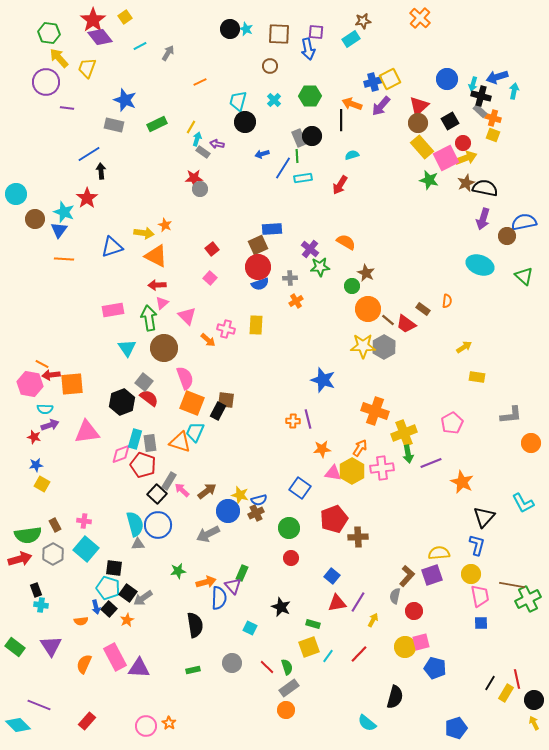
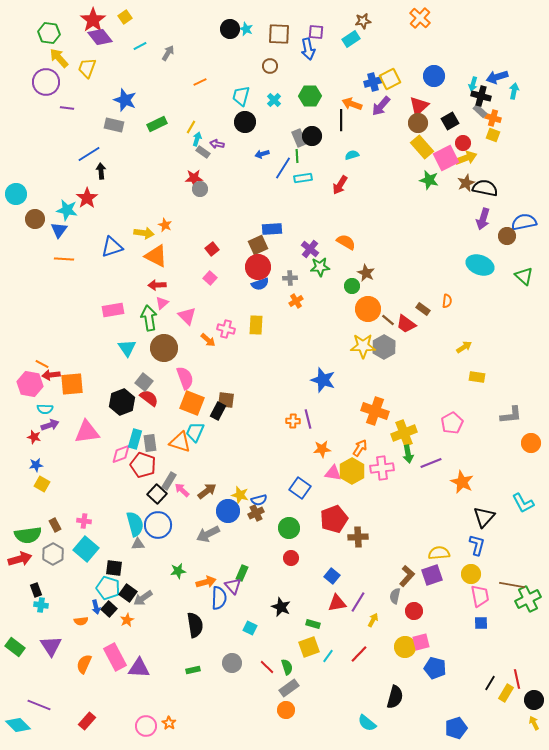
blue circle at (447, 79): moved 13 px left, 3 px up
cyan trapezoid at (238, 101): moved 3 px right, 5 px up
cyan star at (64, 212): moved 3 px right, 2 px up; rotated 10 degrees counterclockwise
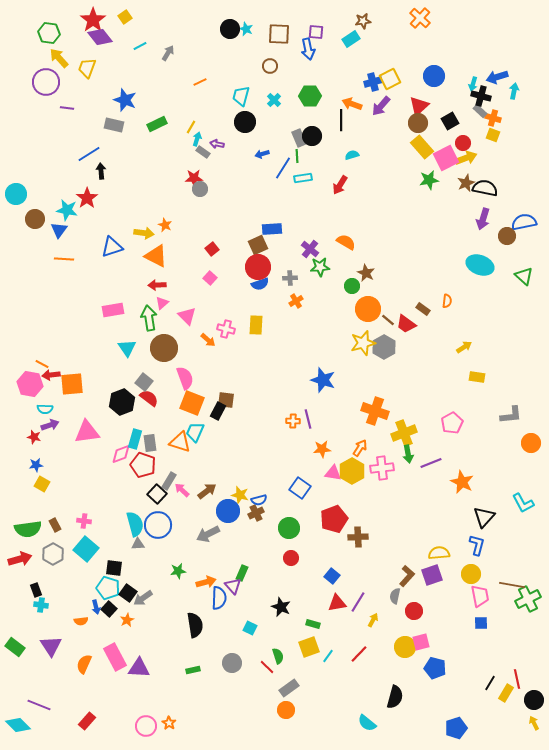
green star at (429, 180): rotated 24 degrees counterclockwise
yellow star at (363, 346): moved 3 px up; rotated 15 degrees counterclockwise
green semicircle at (28, 535): moved 6 px up
green semicircle at (287, 667): moved 9 px left, 11 px up
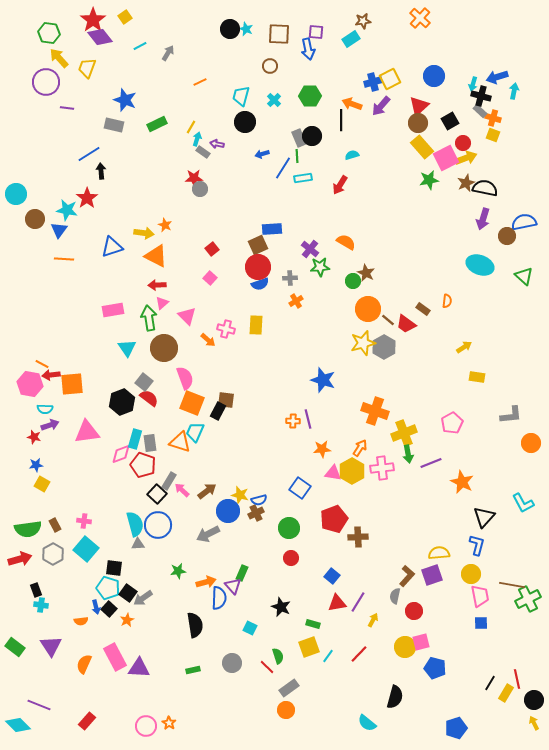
green circle at (352, 286): moved 1 px right, 5 px up
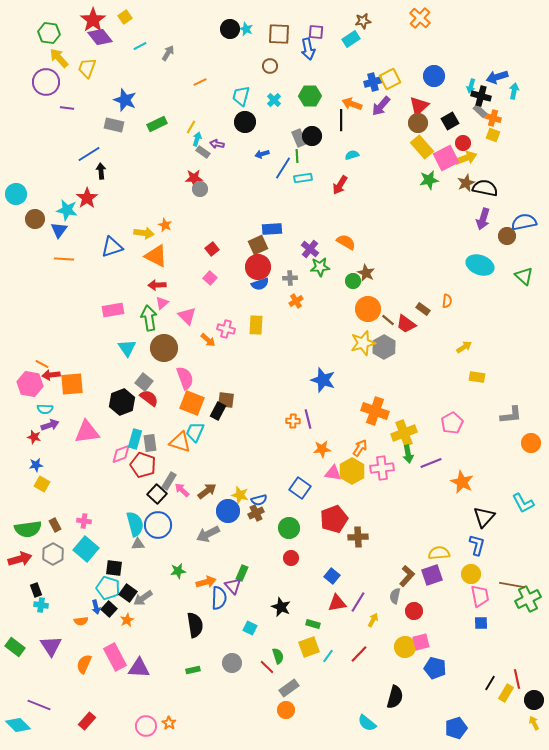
cyan arrow at (473, 84): moved 2 px left, 2 px down
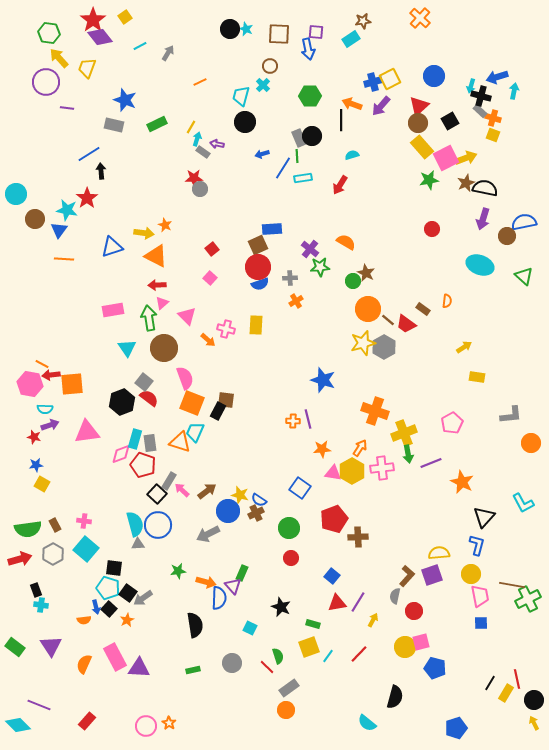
cyan cross at (274, 100): moved 11 px left, 15 px up
red circle at (463, 143): moved 31 px left, 86 px down
blue semicircle at (259, 500): rotated 49 degrees clockwise
orange arrow at (206, 582): rotated 30 degrees clockwise
orange semicircle at (81, 621): moved 3 px right, 1 px up
